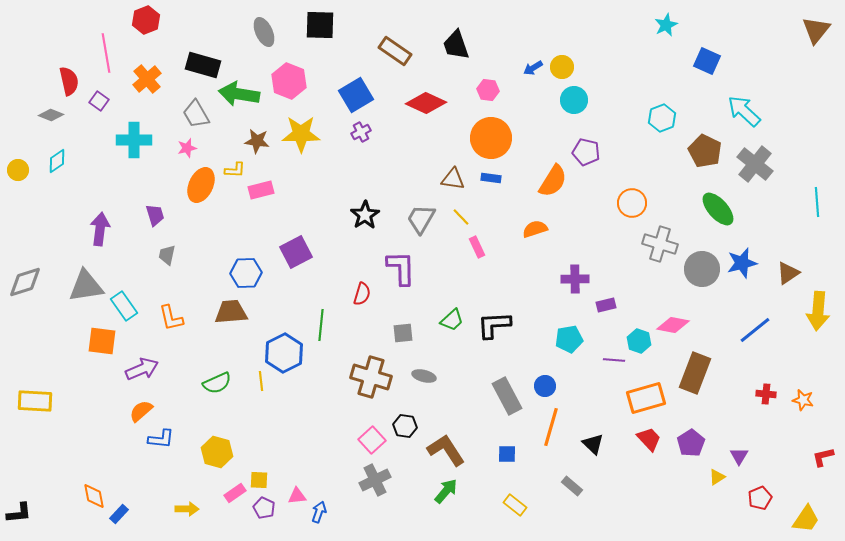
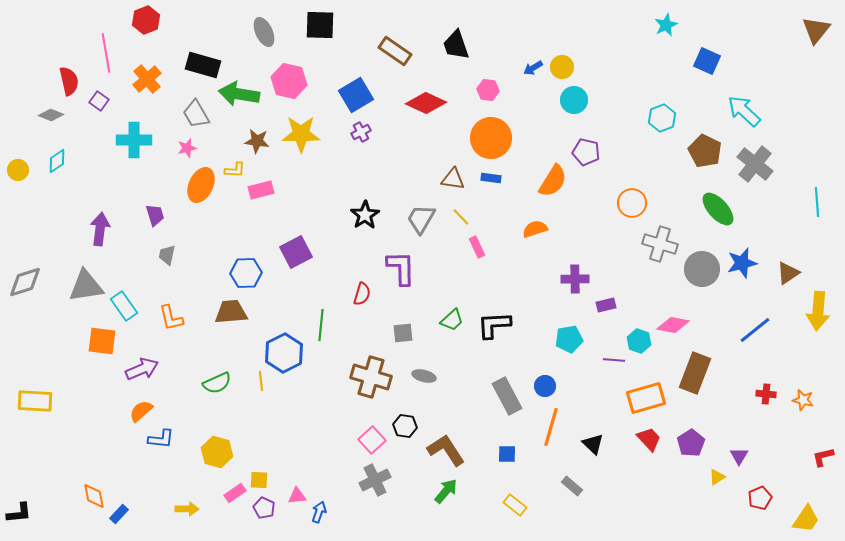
pink hexagon at (289, 81): rotated 8 degrees counterclockwise
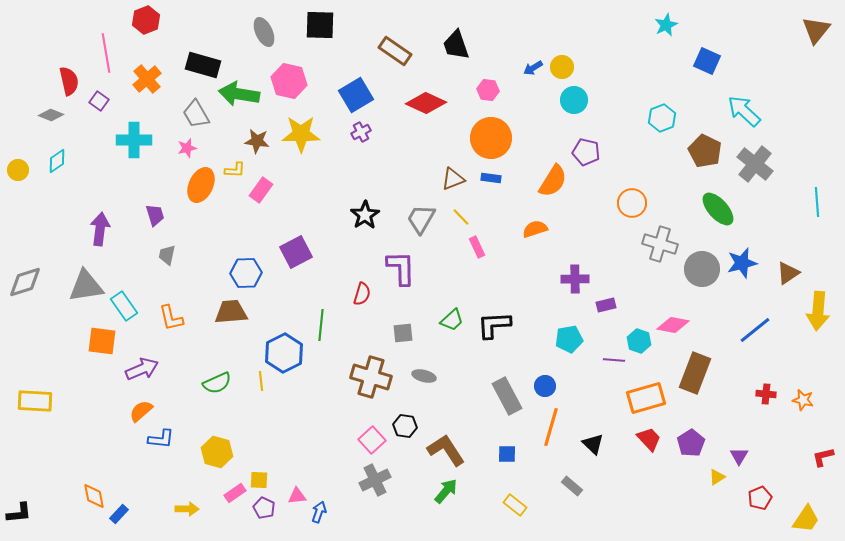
brown triangle at (453, 179): rotated 30 degrees counterclockwise
pink rectangle at (261, 190): rotated 40 degrees counterclockwise
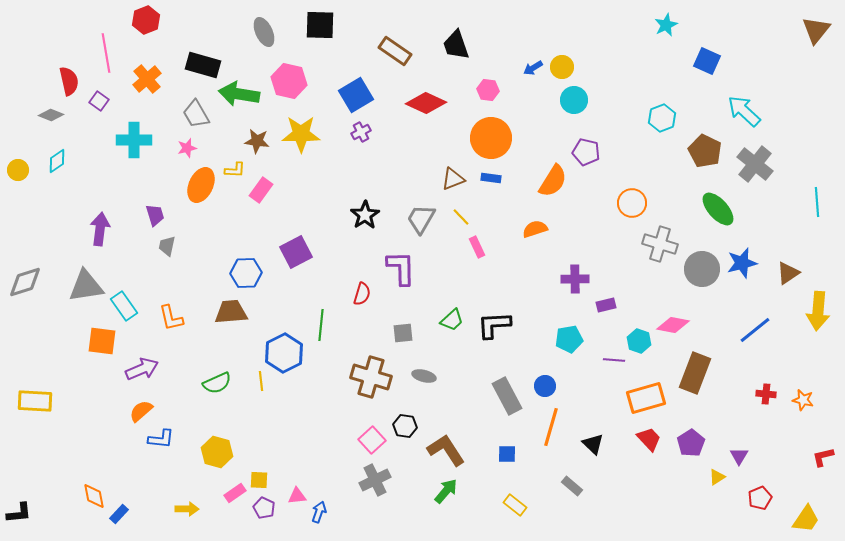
gray trapezoid at (167, 255): moved 9 px up
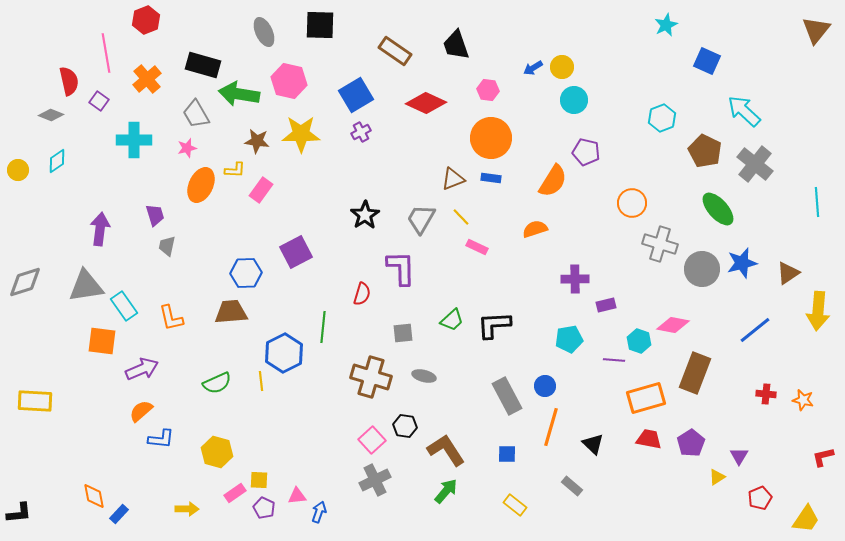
pink rectangle at (477, 247): rotated 40 degrees counterclockwise
green line at (321, 325): moved 2 px right, 2 px down
red trapezoid at (649, 439): rotated 36 degrees counterclockwise
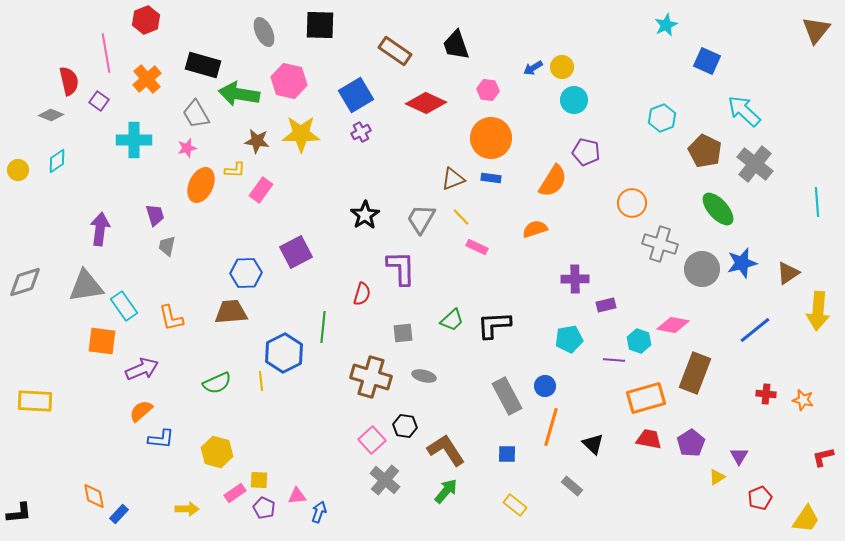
gray cross at (375, 480): moved 10 px right; rotated 24 degrees counterclockwise
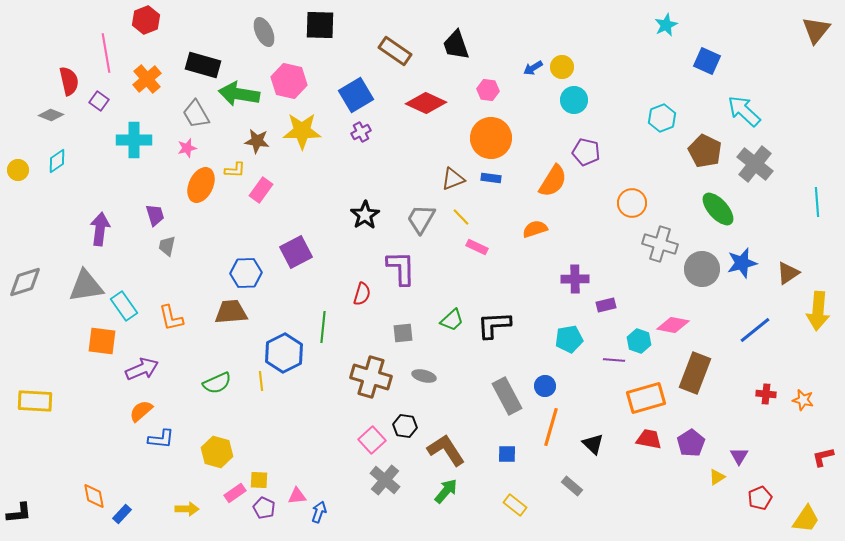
yellow star at (301, 134): moved 1 px right, 3 px up
blue rectangle at (119, 514): moved 3 px right
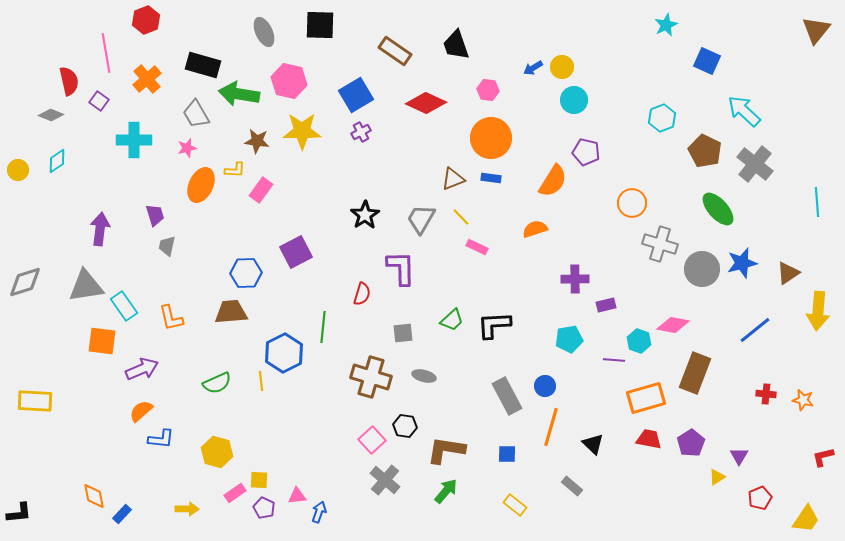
brown L-shape at (446, 450): rotated 48 degrees counterclockwise
